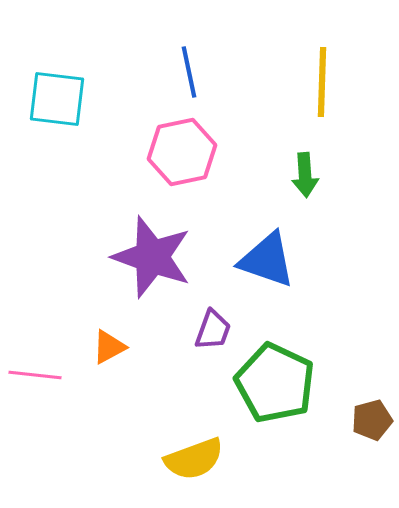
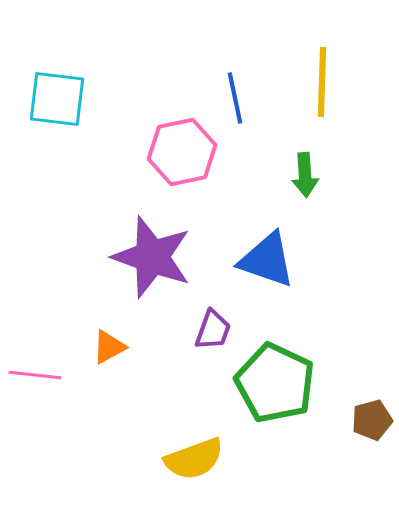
blue line: moved 46 px right, 26 px down
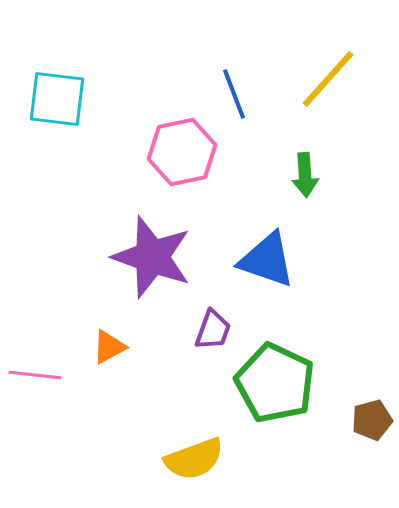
yellow line: moved 6 px right, 3 px up; rotated 40 degrees clockwise
blue line: moved 1 px left, 4 px up; rotated 9 degrees counterclockwise
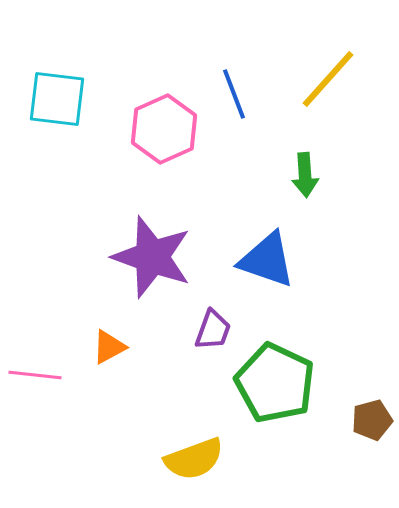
pink hexagon: moved 18 px left, 23 px up; rotated 12 degrees counterclockwise
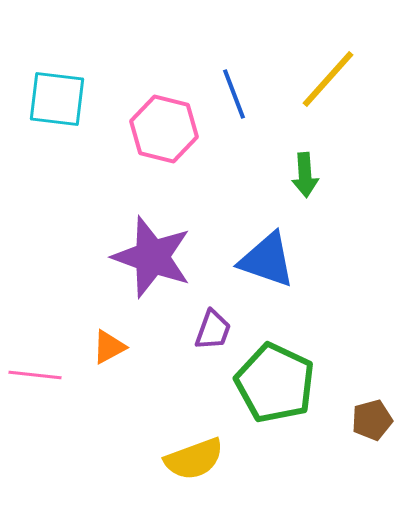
pink hexagon: rotated 22 degrees counterclockwise
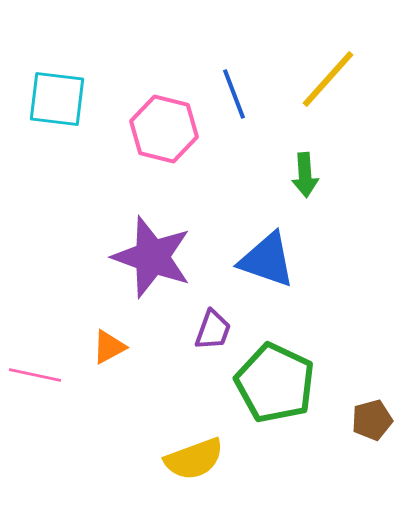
pink line: rotated 6 degrees clockwise
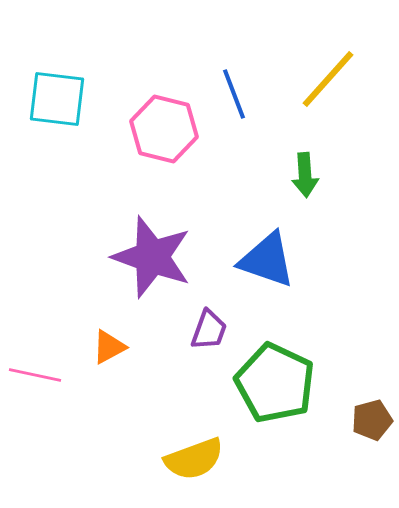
purple trapezoid: moved 4 px left
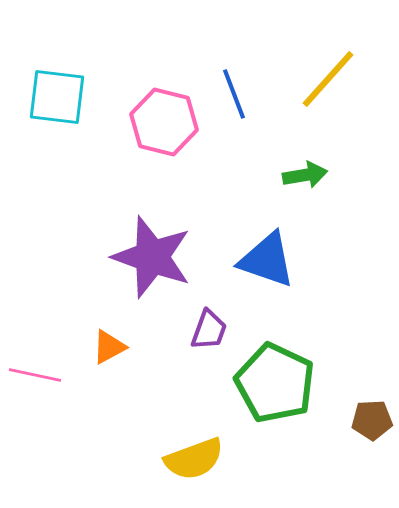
cyan square: moved 2 px up
pink hexagon: moved 7 px up
green arrow: rotated 96 degrees counterclockwise
brown pentagon: rotated 12 degrees clockwise
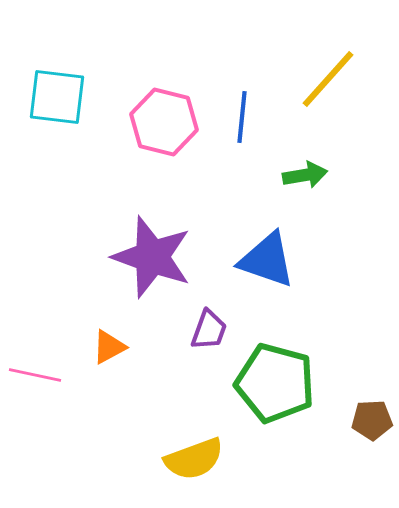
blue line: moved 8 px right, 23 px down; rotated 27 degrees clockwise
green pentagon: rotated 10 degrees counterclockwise
